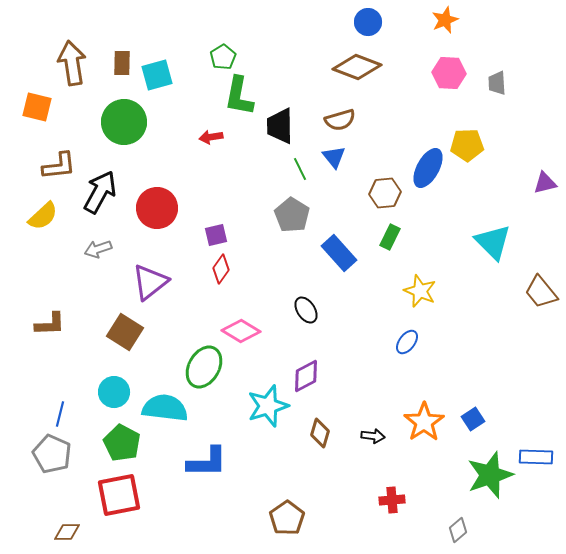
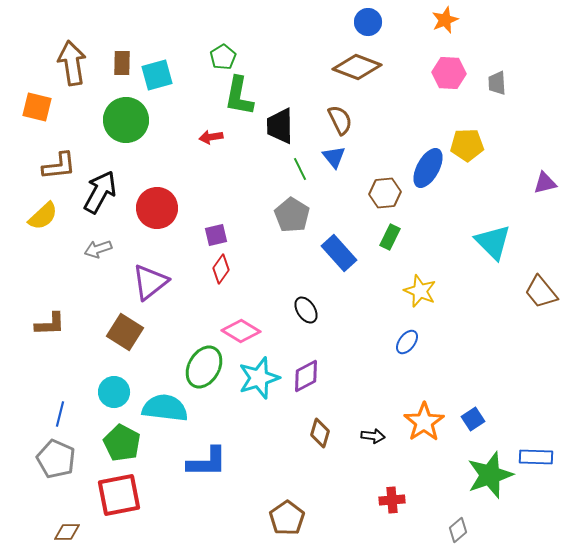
brown semicircle at (340, 120): rotated 100 degrees counterclockwise
green circle at (124, 122): moved 2 px right, 2 px up
cyan star at (268, 406): moved 9 px left, 28 px up
gray pentagon at (52, 454): moved 4 px right, 5 px down
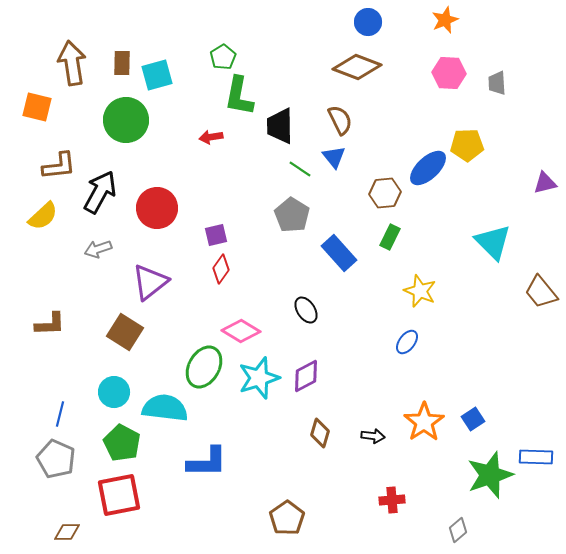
blue ellipse at (428, 168): rotated 18 degrees clockwise
green line at (300, 169): rotated 30 degrees counterclockwise
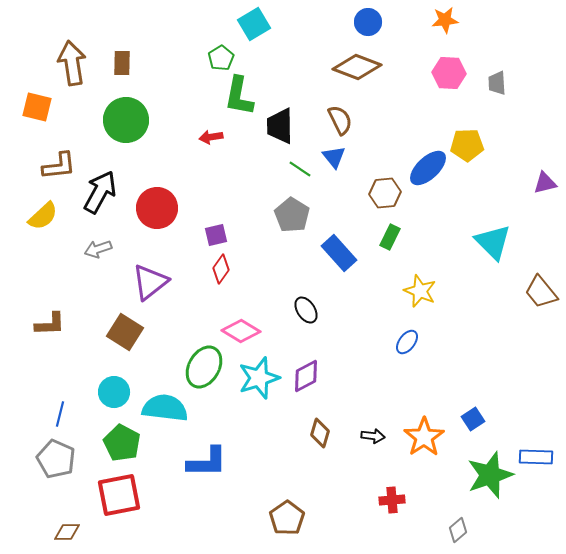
orange star at (445, 20): rotated 16 degrees clockwise
green pentagon at (223, 57): moved 2 px left, 1 px down
cyan square at (157, 75): moved 97 px right, 51 px up; rotated 16 degrees counterclockwise
orange star at (424, 422): moved 15 px down
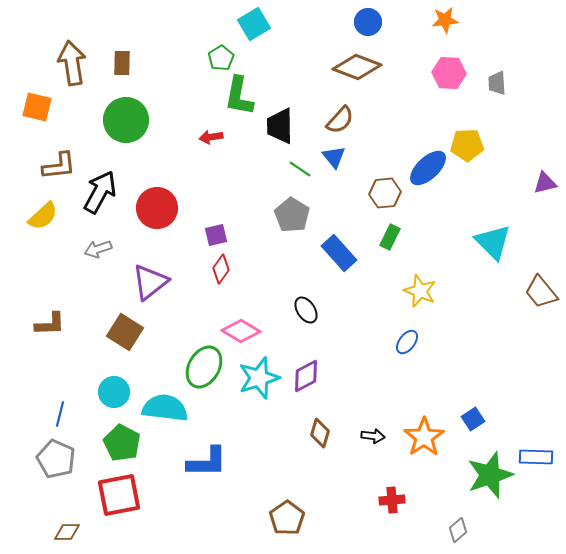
brown semicircle at (340, 120): rotated 68 degrees clockwise
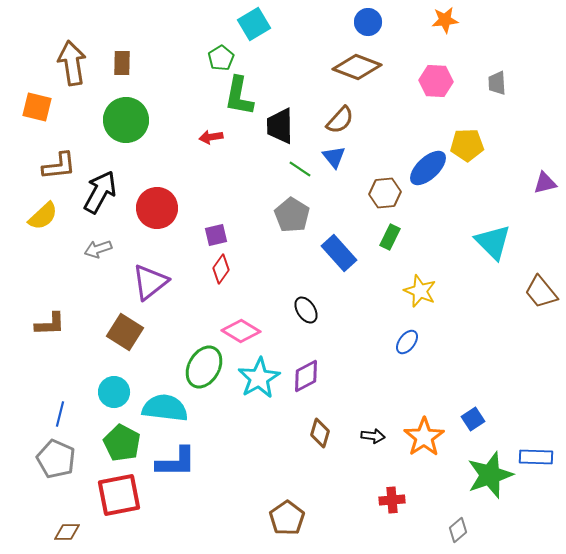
pink hexagon at (449, 73): moved 13 px left, 8 px down
cyan star at (259, 378): rotated 12 degrees counterclockwise
blue L-shape at (207, 462): moved 31 px left
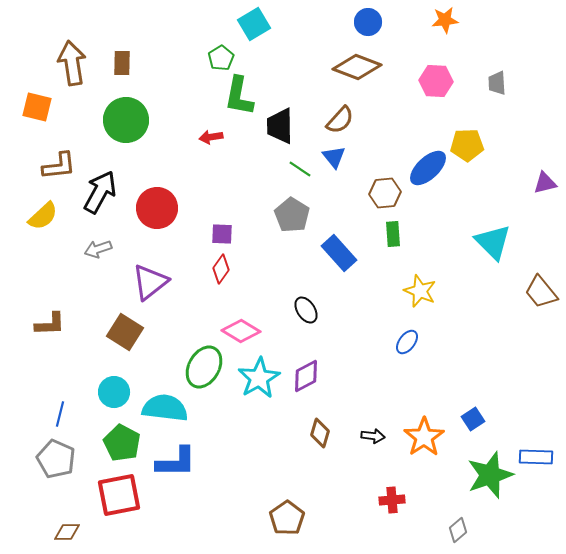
purple square at (216, 235): moved 6 px right, 1 px up; rotated 15 degrees clockwise
green rectangle at (390, 237): moved 3 px right, 3 px up; rotated 30 degrees counterclockwise
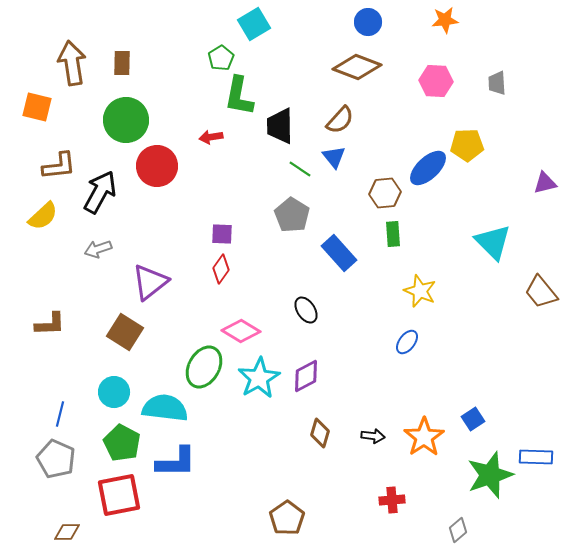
red circle at (157, 208): moved 42 px up
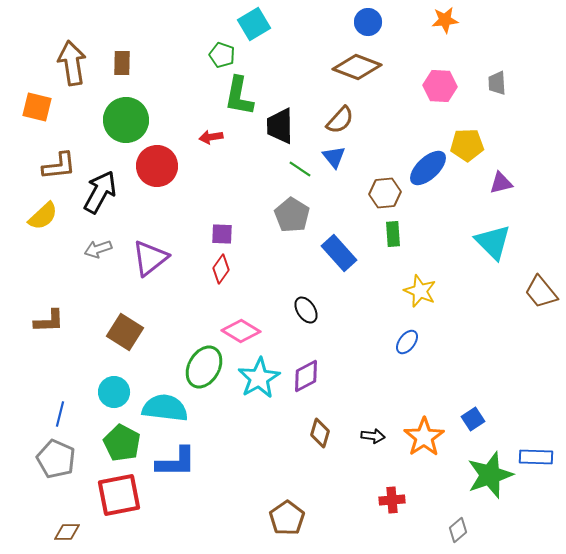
green pentagon at (221, 58): moved 1 px right, 3 px up; rotated 20 degrees counterclockwise
pink hexagon at (436, 81): moved 4 px right, 5 px down
purple triangle at (545, 183): moved 44 px left
purple triangle at (150, 282): moved 24 px up
brown L-shape at (50, 324): moved 1 px left, 3 px up
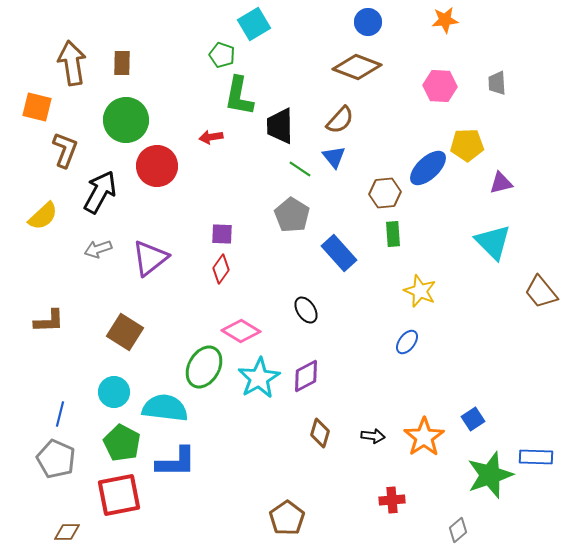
brown L-shape at (59, 166): moved 6 px right, 16 px up; rotated 63 degrees counterclockwise
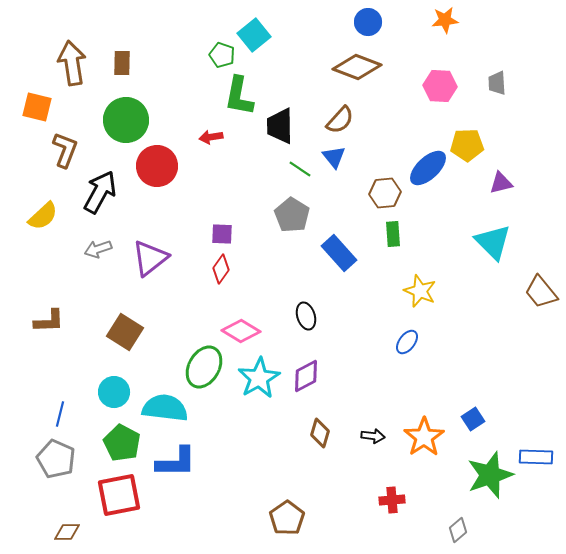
cyan square at (254, 24): moved 11 px down; rotated 8 degrees counterclockwise
black ellipse at (306, 310): moved 6 px down; rotated 16 degrees clockwise
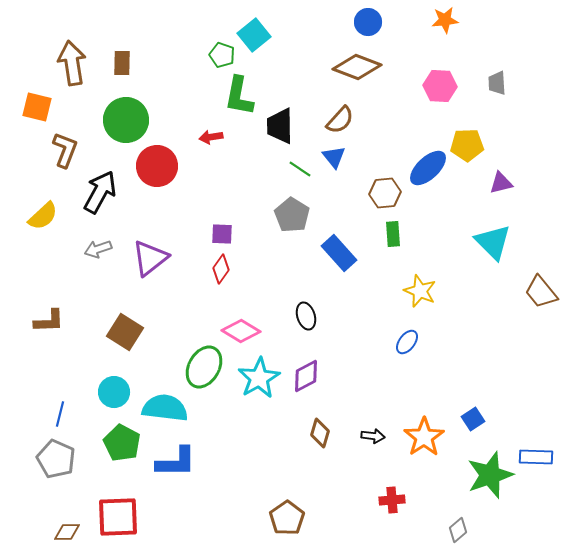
red square at (119, 495): moved 1 px left, 22 px down; rotated 9 degrees clockwise
